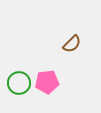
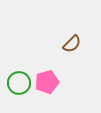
pink pentagon: rotated 10 degrees counterclockwise
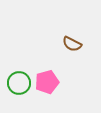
brown semicircle: rotated 72 degrees clockwise
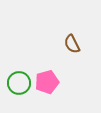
brown semicircle: rotated 36 degrees clockwise
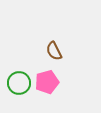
brown semicircle: moved 18 px left, 7 px down
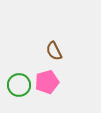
green circle: moved 2 px down
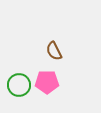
pink pentagon: rotated 15 degrees clockwise
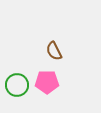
green circle: moved 2 px left
